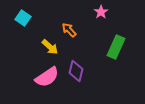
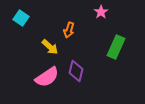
cyan square: moved 2 px left
orange arrow: rotated 119 degrees counterclockwise
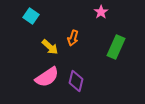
cyan square: moved 10 px right, 2 px up
orange arrow: moved 4 px right, 8 px down
purple diamond: moved 10 px down
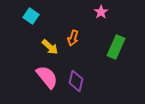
pink semicircle: rotated 95 degrees counterclockwise
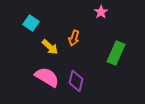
cyan square: moved 7 px down
orange arrow: moved 1 px right
green rectangle: moved 6 px down
pink semicircle: rotated 20 degrees counterclockwise
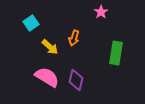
cyan square: rotated 21 degrees clockwise
green rectangle: rotated 15 degrees counterclockwise
purple diamond: moved 1 px up
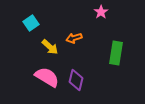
orange arrow: rotated 56 degrees clockwise
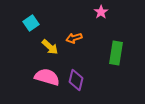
pink semicircle: rotated 15 degrees counterclockwise
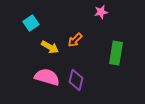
pink star: rotated 24 degrees clockwise
orange arrow: moved 1 px right, 2 px down; rotated 28 degrees counterclockwise
yellow arrow: rotated 12 degrees counterclockwise
